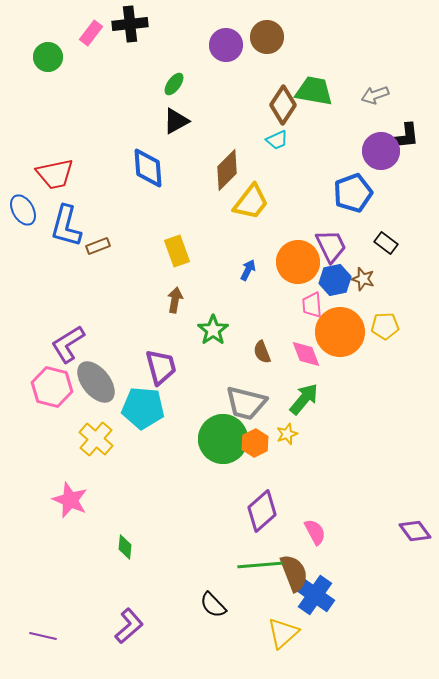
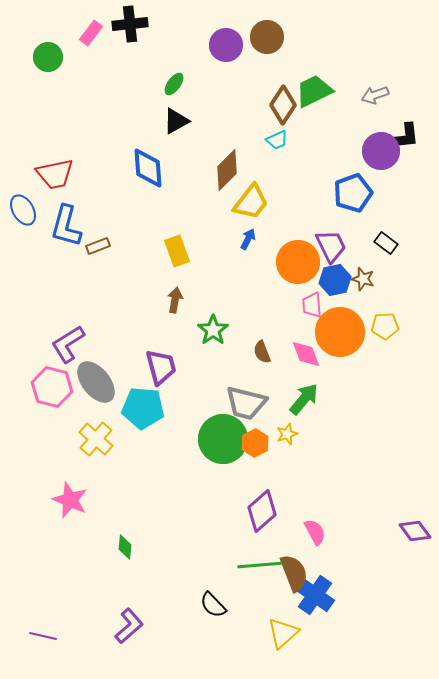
green trapezoid at (314, 91): rotated 36 degrees counterclockwise
blue arrow at (248, 270): moved 31 px up
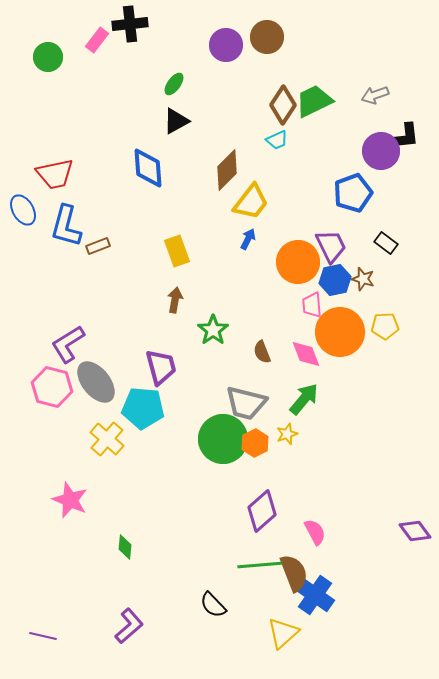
pink rectangle at (91, 33): moved 6 px right, 7 px down
green trapezoid at (314, 91): moved 10 px down
yellow cross at (96, 439): moved 11 px right
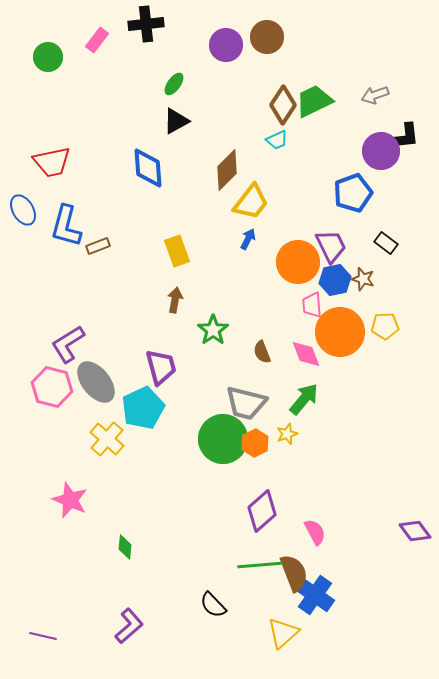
black cross at (130, 24): moved 16 px right
red trapezoid at (55, 174): moved 3 px left, 12 px up
cyan pentagon at (143, 408): rotated 30 degrees counterclockwise
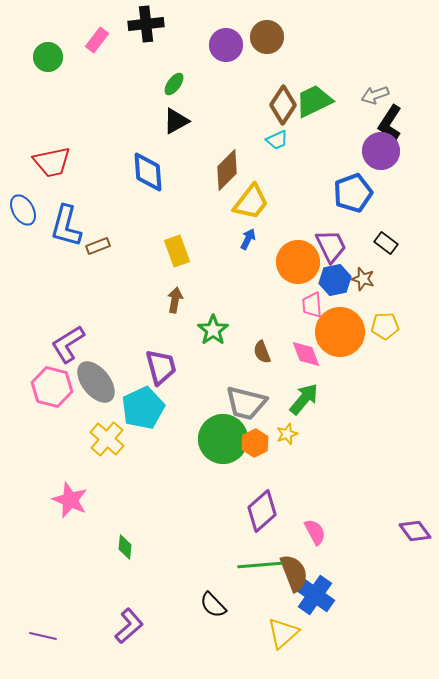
black L-shape at (403, 137): moved 13 px left, 14 px up; rotated 129 degrees clockwise
blue diamond at (148, 168): moved 4 px down
